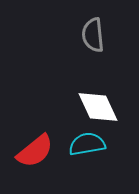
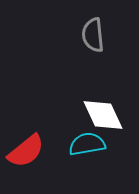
white diamond: moved 5 px right, 8 px down
red semicircle: moved 9 px left
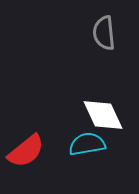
gray semicircle: moved 11 px right, 2 px up
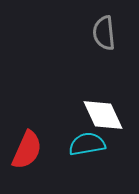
red semicircle: moved 1 px right, 1 px up; rotated 27 degrees counterclockwise
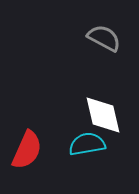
gray semicircle: moved 5 px down; rotated 124 degrees clockwise
white diamond: rotated 12 degrees clockwise
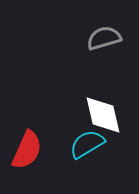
gray semicircle: rotated 44 degrees counterclockwise
cyan semicircle: rotated 21 degrees counterclockwise
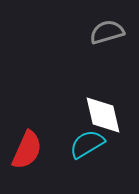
gray semicircle: moved 3 px right, 6 px up
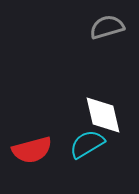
gray semicircle: moved 5 px up
red semicircle: moved 5 px right; rotated 51 degrees clockwise
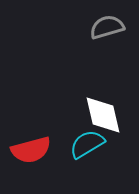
red semicircle: moved 1 px left
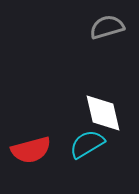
white diamond: moved 2 px up
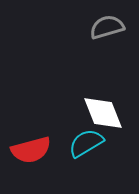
white diamond: rotated 9 degrees counterclockwise
cyan semicircle: moved 1 px left, 1 px up
